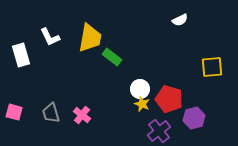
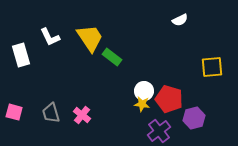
yellow trapezoid: rotated 44 degrees counterclockwise
white circle: moved 4 px right, 2 px down
yellow star: rotated 14 degrees counterclockwise
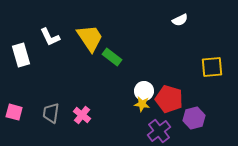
gray trapezoid: rotated 25 degrees clockwise
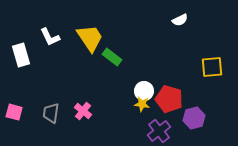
pink cross: moved 1 px right, 4 px up
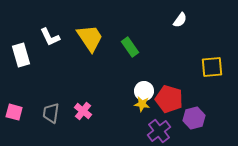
white semicircle: rotated 28 degrees counterclockwise
green rectangle: moved 18 px right, 10 px up; rotated 18 degrees clockwise
